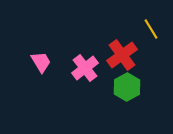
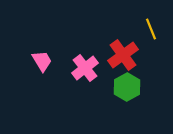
yellow line: rotated 10 degrees clockwise
red cross: moved 1 px right
pink trapezoid: moved 1 px right, 1 px up
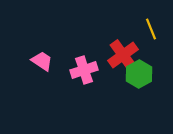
pink trapezoid: rotated 25 degrees counterclockwise
pink cross: moved 1 px left, 2 px down; rotated 20 degrees clockwise
green hexagon: moved 12 px right, 13 px up
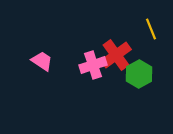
red cross: moved 7 px left
pink cross: moved 9 px right, 5 px up
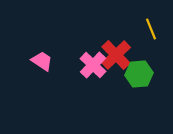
red cross: rotated 8 degrees counterclockwise
pink cross: rotated 28 degrees counterclockwise
green hexagon: rotated 24 degrees clockwise
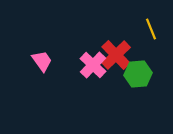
pink trapezoid: rotated 20 degrees clockwise
green hexagon: moved 1 px left
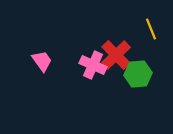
pink cross: rotated 20 degrees counterclockwise
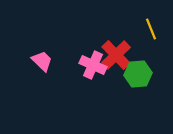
pink trapezoid: rotated 10 degrees counterclockwise
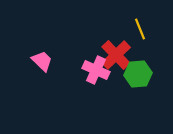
yellow line: moved 11 px left
pink cross: moved 3 px right, 5 px down
